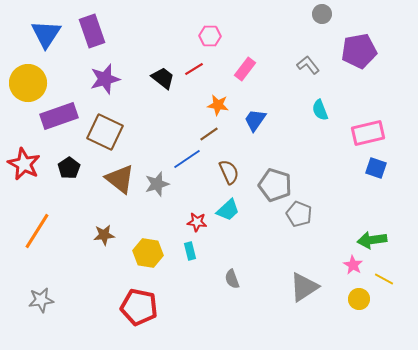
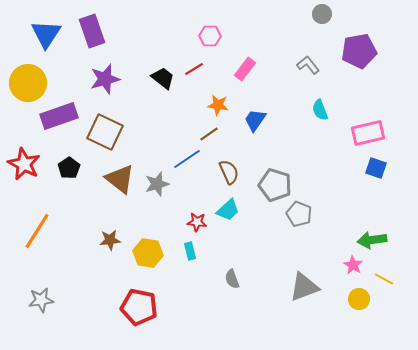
brown star at (104, 235): moved 6 px right, 5 px down
gray triangle at (304, 287): rotated 12 degrees clockwise
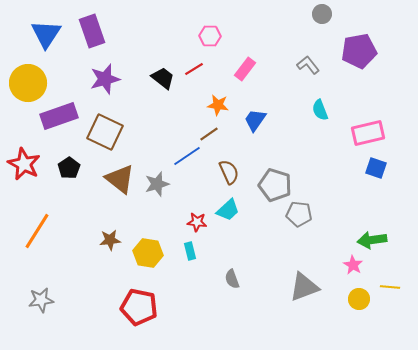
blue line at (187, 159): moved 3 px up
gray pentagon at (299, 214): rotated 15 degrees counterclockwise
yellow line at (384, 279): moved 6 px right, 8 px down; rotated 24 degrees counterclockwise
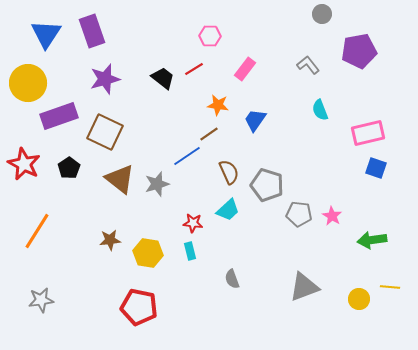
gray pentagon at (275, 185): moved 8 px left
red star at (197, 222): moved 4 px left, 1 px down
pink star at (353, 265): moved 21 px left, 49 px up
